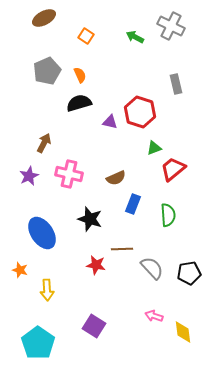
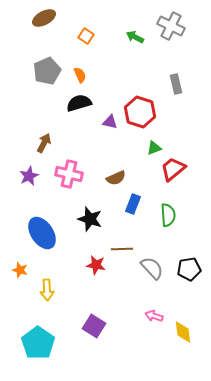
black pentagon: moved 4 px up
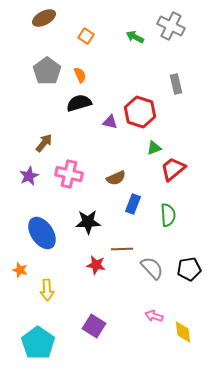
gray pentagon: rotated 12 degrees counterclockwise
brown arrow: rotated 12 degrees clockwise
black star: moved 2 px left, 3 px down; rotated 20 degrees counterclockwise
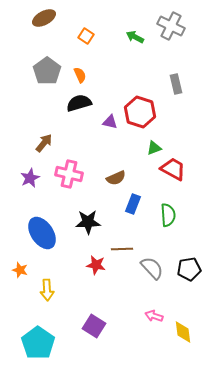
red trapezoid: rotated 68 degrees clockwise
purple star: moved 1 px right, 2 px down
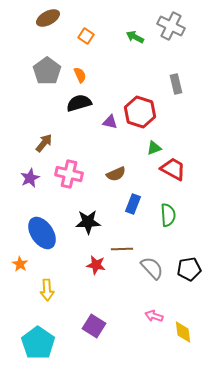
brown ellipse: moved 4 px right
brown semicircle: moved 4 px up
orange star: moved 6 px up; rotated 14 degrees clockwise
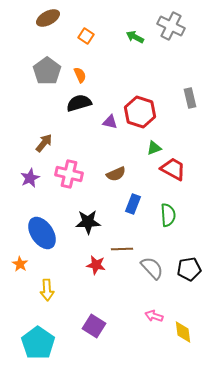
gray rectangle: moved 14 px right, 14 px down
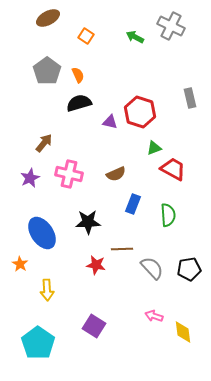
orange semicircle: moved 2 px left
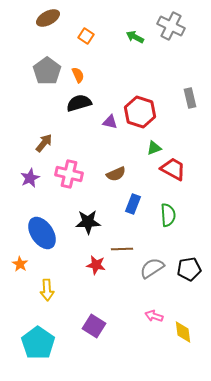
gray semicircle: rotated 80 degrees counterclockwise
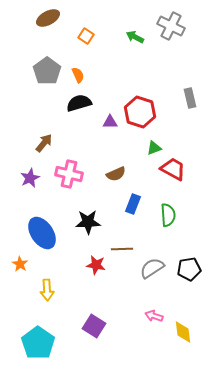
purple triangle: rotated 14 degrees counterclockwise
